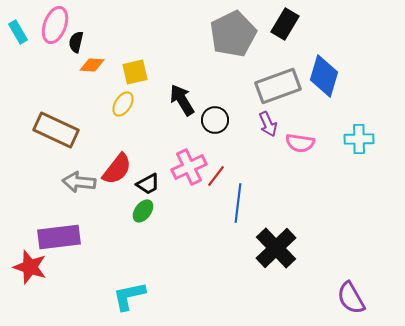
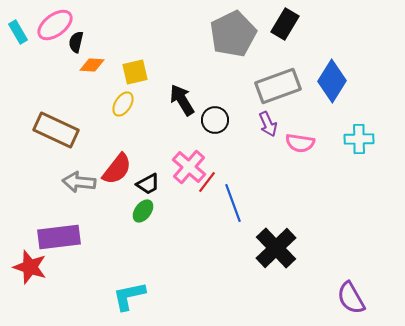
pink ellipse: rotated 33 degrees clockwise
blue diamond: moved 8 px right, 5 px down; rotated 15 degrees clockwise
pink cross: rotated 24 degrees counterclockwise
red line: moved 9 px left, 6 px down
blue line: moved 5 px left; rotated 27 degrees counterclockwise
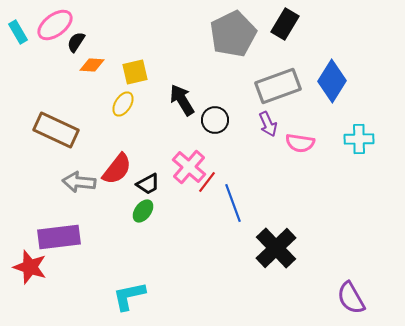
black semicircle: rotated 20 degrees clockwise
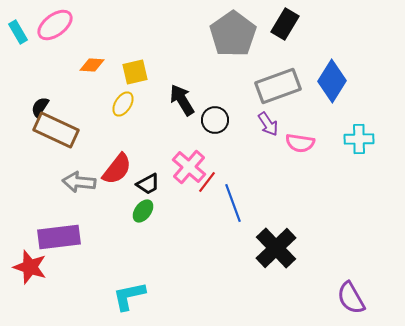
gray pentagon: rotated 9 degrees counterclockwise
black semicircle: moved 36 px left, 65 px down
purple arrow: rotated 10 degrees counterclockwise
